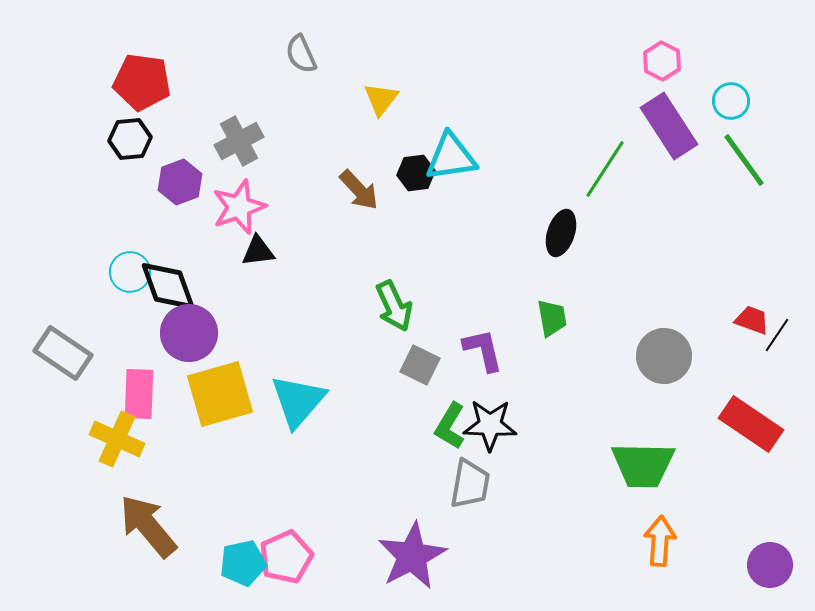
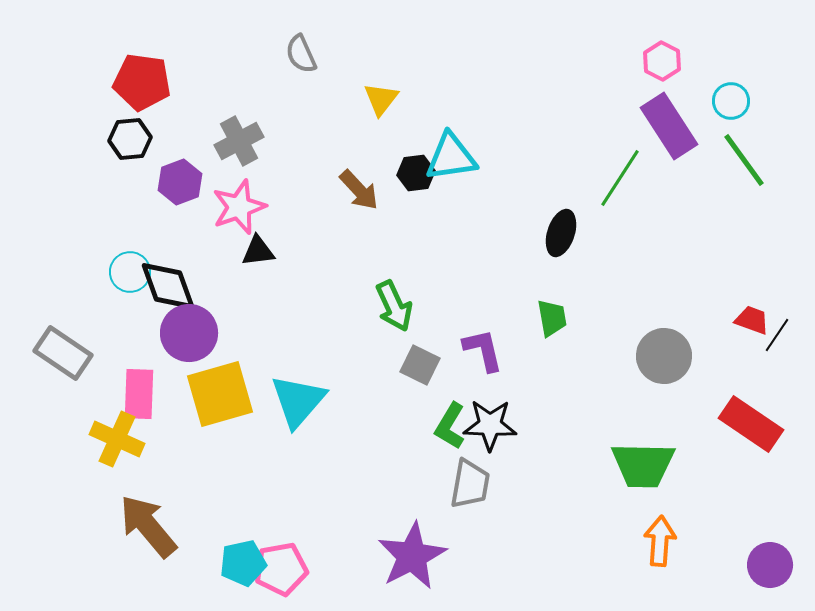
green line at (605, 169): moved 15 px right, 9 px down
pink pentagon at (286, 557): moved 5 px left, 12 px down; rotated 14 degrees clockwise
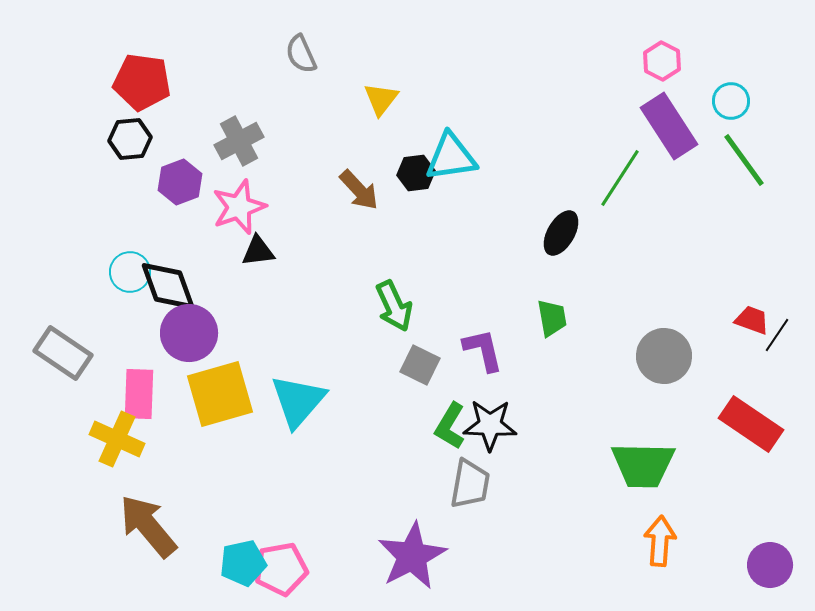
black ellipse at (561, 233): rotated 12 degrees clockwise
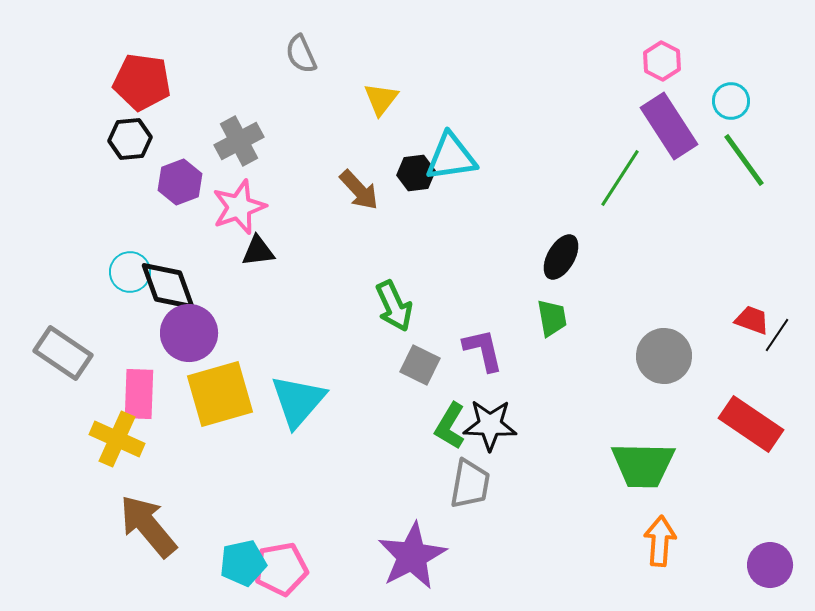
black ellipse at (561, 233): moved 24 px down
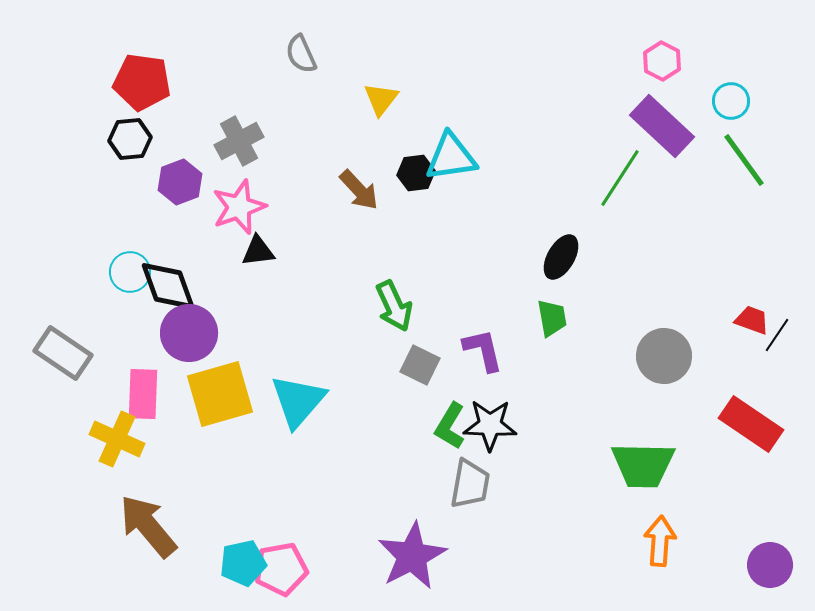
purple rectangle at (669, 126): moved 7 px left; rotated 14 degrees counterclockwise
pink rectangle at (139, 394): moved 4 px right
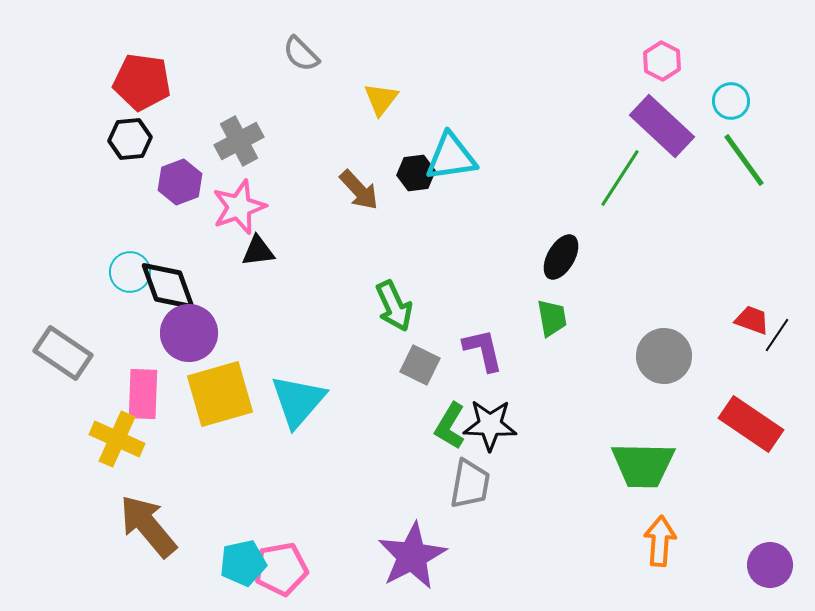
gray semicircle at (301, 54): rotated 21 degrees counterclockwise
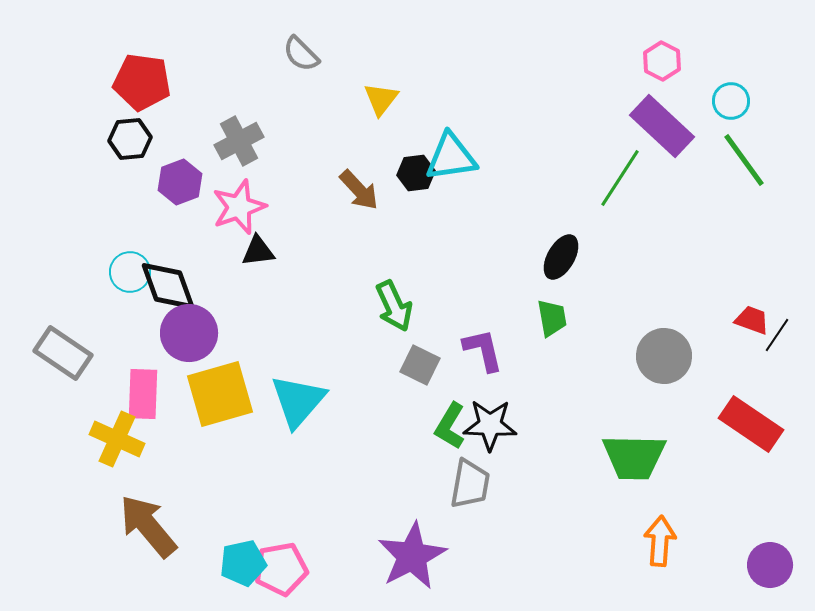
green trapezoid at (643, 465): moved 9 px left, 8 px up
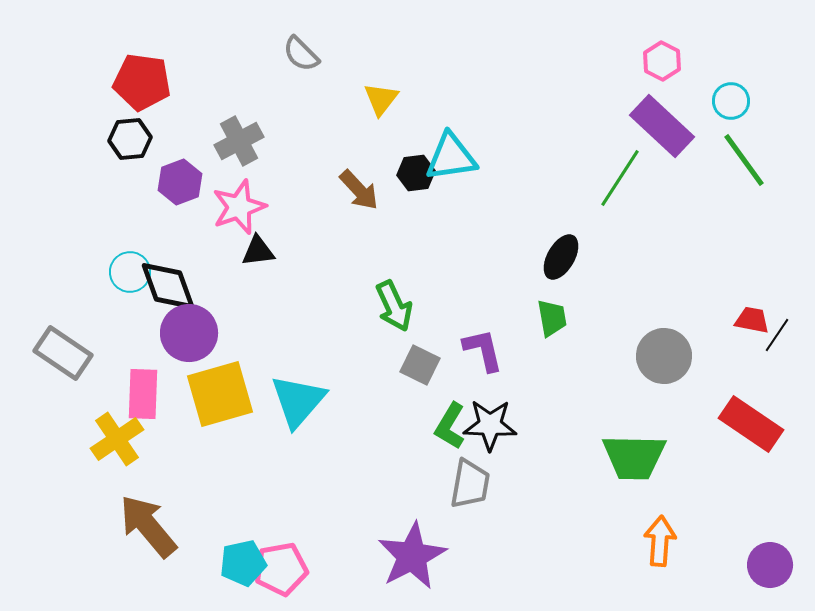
red trapezoid at (752, 320): rotated 9 degrees counterclockwise
yellow cross at (117, 439): rotated 32 degrees clockwise
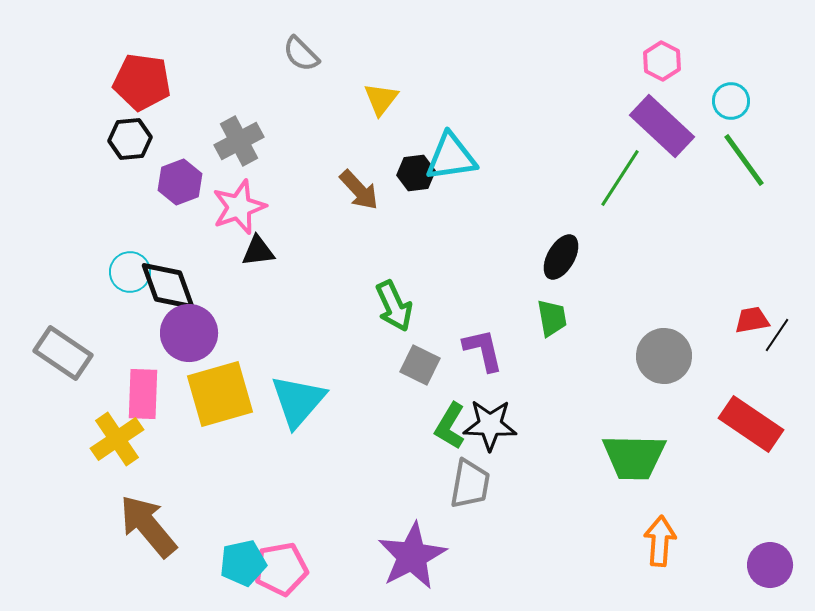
red trapezoid at (752, 320): rotated 21 degrees counterclockwise
